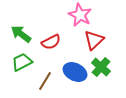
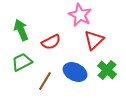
green arrow: moved 4 px up; rotated 30 degrees clockwise
green cross: moved 6 px right, 3 px down
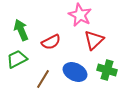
green trapezoid: moved 5 px left, 3 px up
green cross: rotated 24 degrees counterclockwise
brown line: moved 2 px left, 2 px up
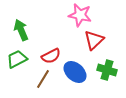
pink star: rotated 15 degrees counterclockwise
red semicircle: moved 14 px down
blue ellipse: rotated 15 degrees clockwise
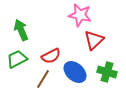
green cross: moved 2 px down
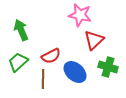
green trapezoid: moved 1 px right, 3 px down; rotated 15 degrees counterclockwise
green cross: moved 1 px right, 5 px up
brown line: rotated 30 degrees counterclockwise
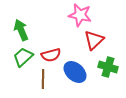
red semicircle: moved 1 px up; rotated 12 degrees clockwise
green trapezoid: moved 5 px right, 5 px up
